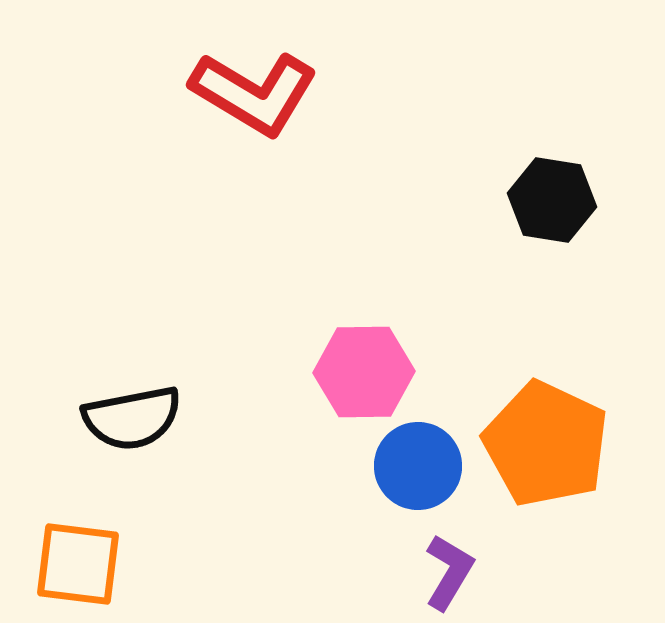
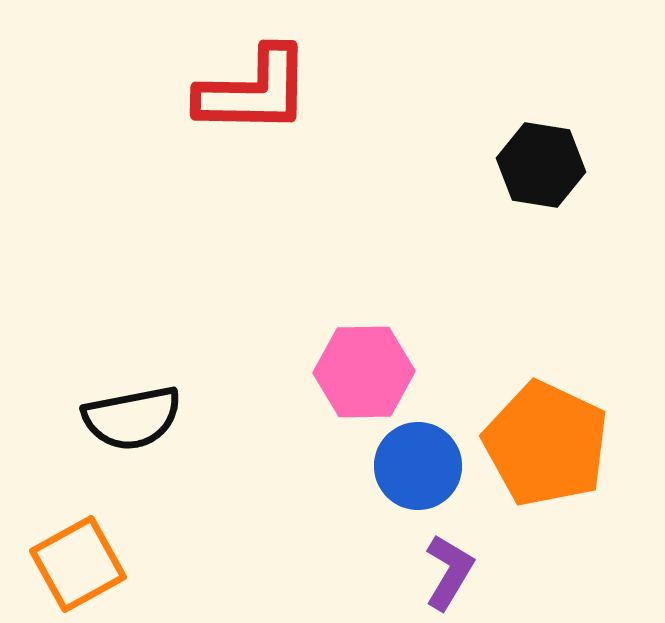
red L-shape: moved 2 px up; rotated 30 degrees counterclockwise
black hexagon: moved 11 px left, 35 px up
orange square: rotated 36 degrees counterclockwise
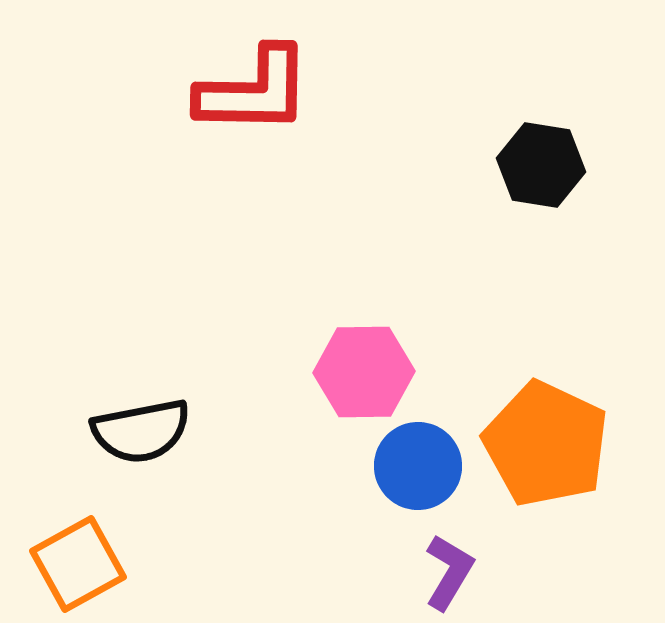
black semicircle: moved 9 px right, 13 px down
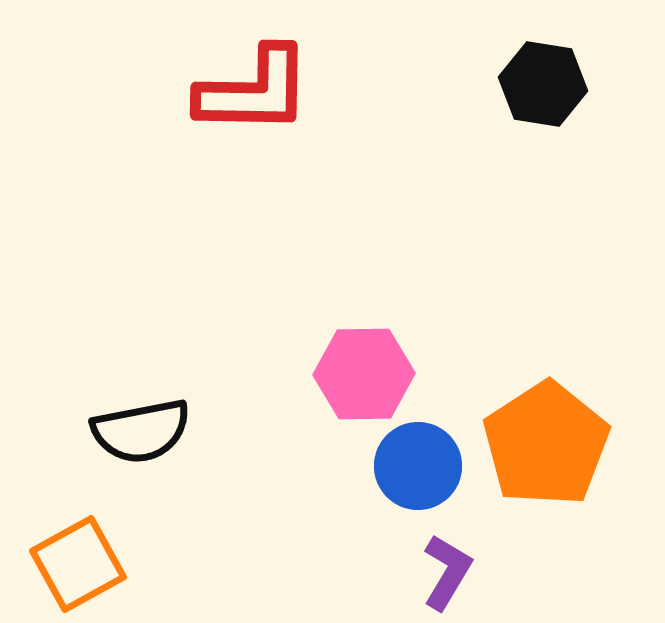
black hexagon: moved 2 px right, 81 px up
pink hexagon: moved 2 px down
orange pentagon: rotated 14 degrees clockwise
purple L-shape: moved 2 px left
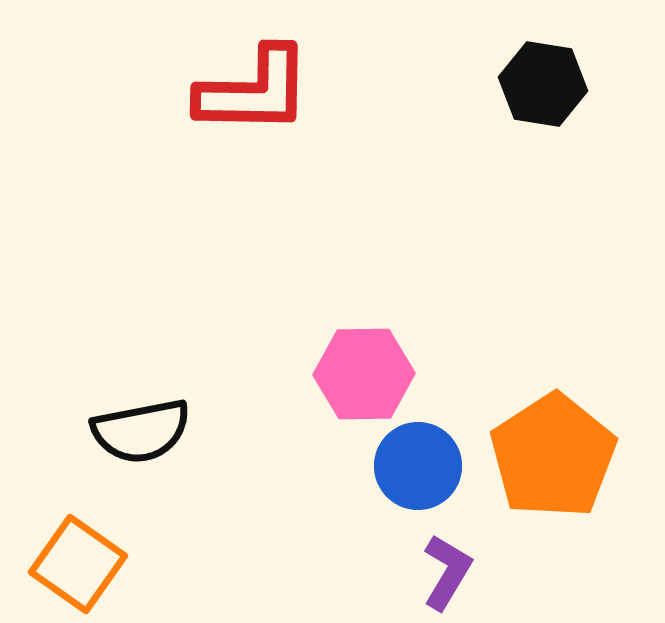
orange pentagon: moved 7 px right, 12 px down
orange square: rotated 26 degrees counterclockwise
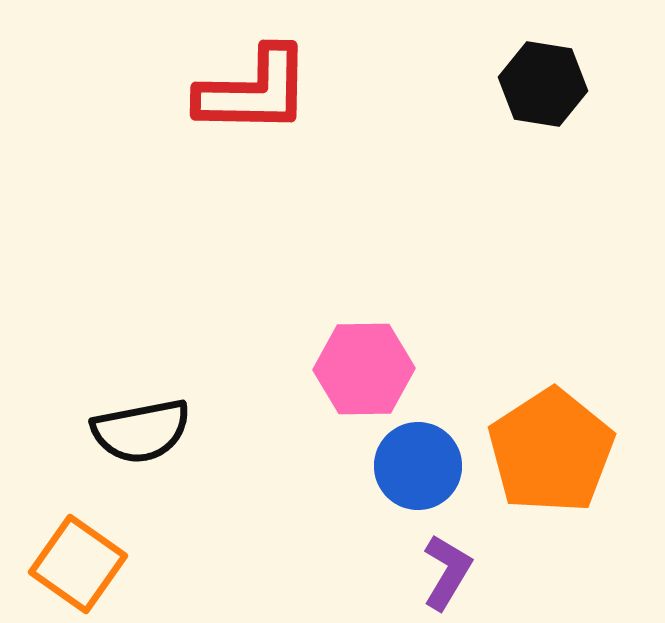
pink hexagon: moved 5 px up
orange pentagon: moved 2 px left, 5 px up
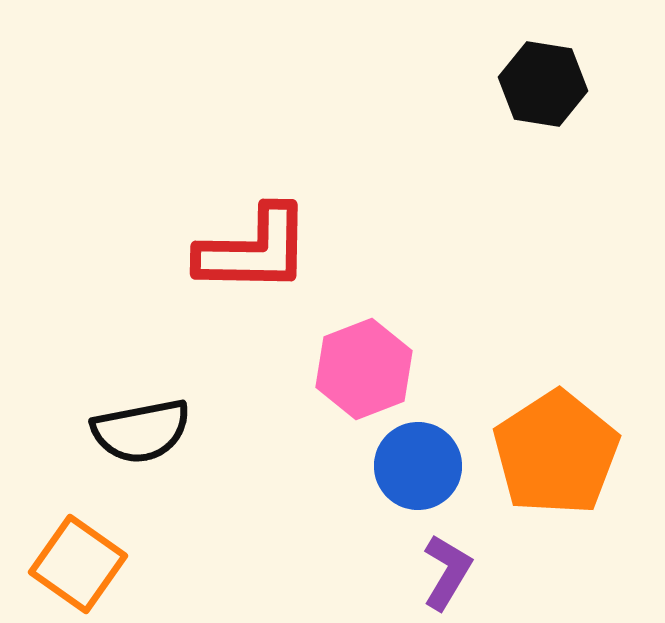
red L-shape: moved 159 px down
pink hexagon: rotated 20 degrees counterclockwise
orange pentagon: moved 5 px right, 2 px down
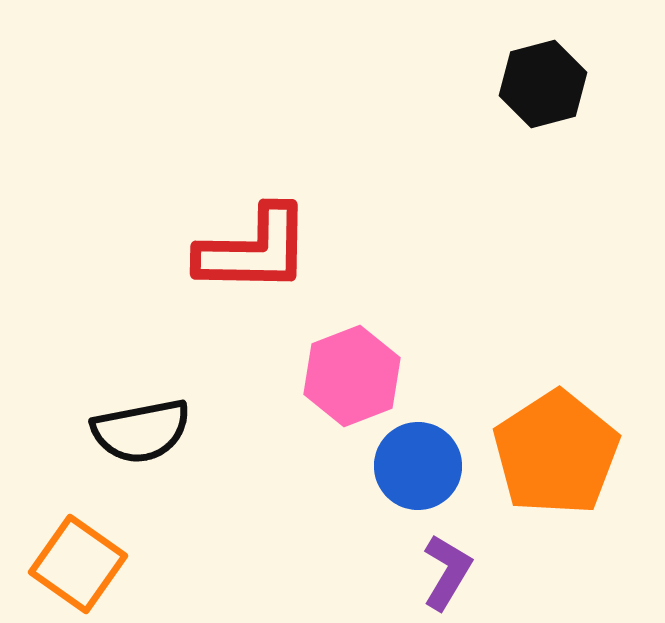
black hexagon: rotated 24 degrees counterclockwise
pink hexagon: moved 12 px left, 7 px down
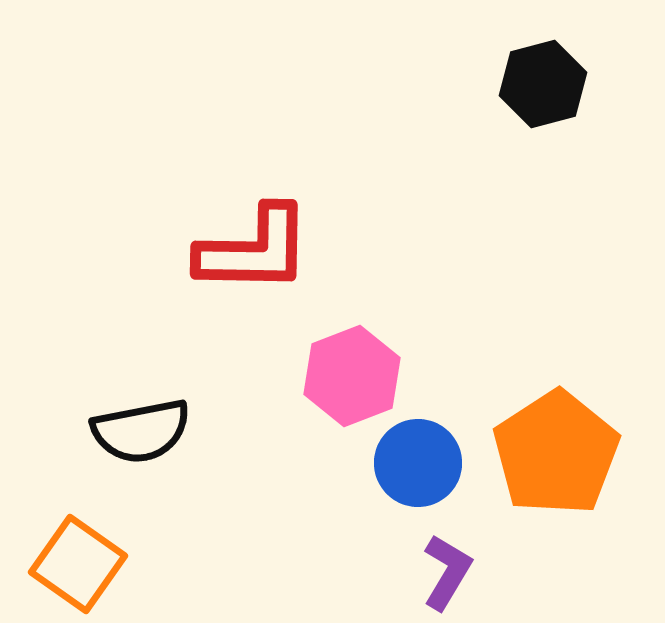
blue circle: moved 3 px up
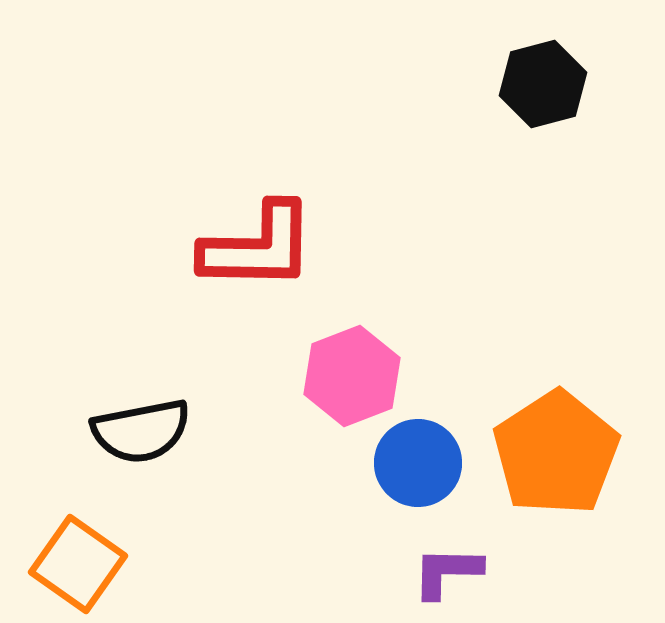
red L-shape: moved 4 px right, 3 px up
purple L-shape: rotated 120 degrees counterclockwise
